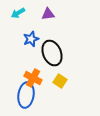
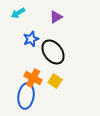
purple triangle: moved 8 px right, 3 px down; rotated 24 degrees counterclockwise
black ellipse: moved 1 px right, 1 px up; rotated 15 degrees counterclockwise
yellow square: moved 5 px left
blue ellipse: moved 1 px down
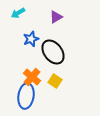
orange cross: moved 1 px left, 1 px up; rotated 12 degrees clockwise
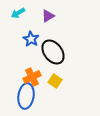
purple triangle: moved 8 px left, 1 px up
blue star: rotated 21 degrees counterclockwise
orange cross: rotated 24 degrees clockwise
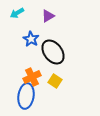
cyan arrow: moved 1 px left
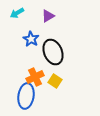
black ellipse: rotated 15 degrees clockwise
orange cross: moved 3 px right
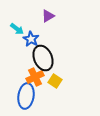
cyan arrow: moved 16 px down; rotated 112 degrees counterclockwise
black ellipse: moved 10 px left, 6 px down
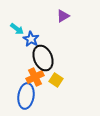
purple triangle: moved 15 px right
yellow square: moved 1 px right, 1 px up
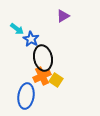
black ellipse: rotated 10 degrees clockwise
orange cross: moved 7 px right, 1 px up
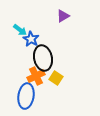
cyan arrow: moved 3 px right, 1 px down
orange cross: moved 6 px left
yellow square: moved 2 px up
